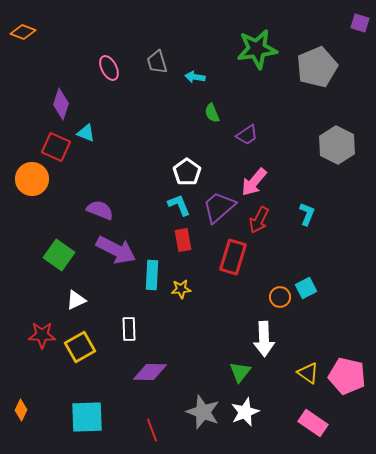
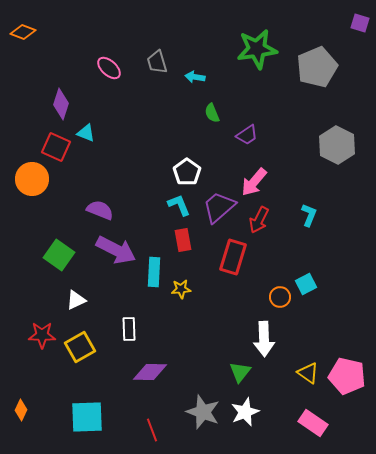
pink ellipse at (109, 68): rotated 20 degrees counterclockwise
cyan L-shape at (307, 214): moved 2 px right, 1 px down
cyan rectangle at (152, 275): moved 2 px right, 3 px up
cyan square at (306, 288): moved 4 px up
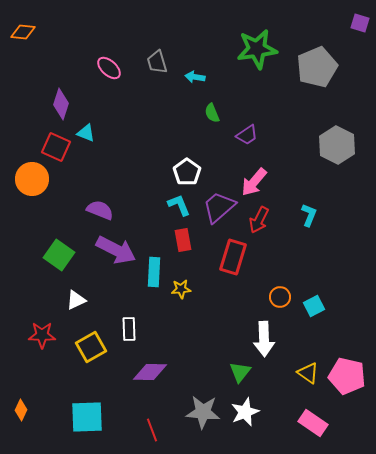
orange diamond at (23, 32): rotated 15 degrees counterclockwise
cyan square at (306, 284): moved 8 px right, 22 px down
yellow square at (80, 347): moved 11 px right
gray star at (203, 412): rotated 16 degrees counterclockwise
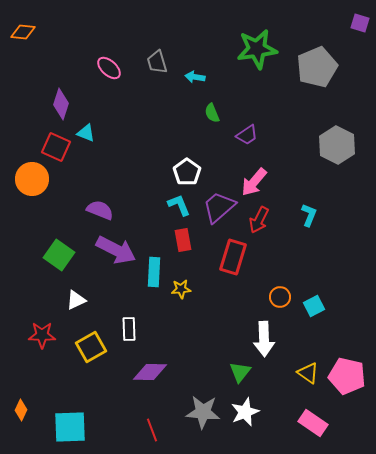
cyan square at (87, 417): moved 17 px left, 10 px down
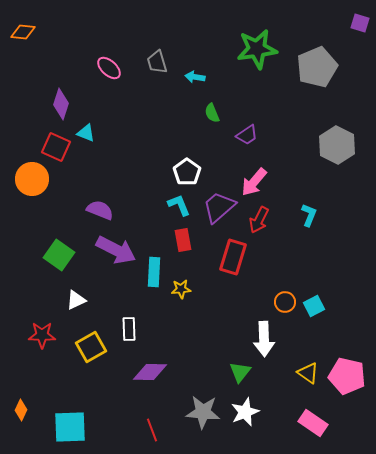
orange circle at (280, 297): moved 5 px right, 5 px down
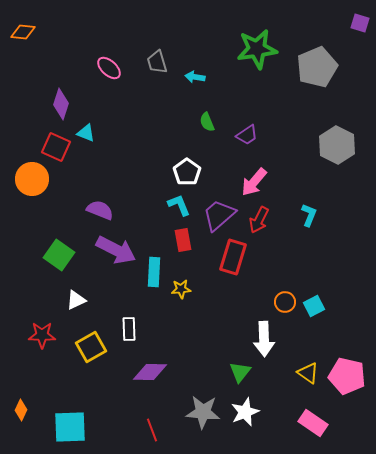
green semicircle at (212, 113): moved 5 px left, 9 px down
purple trapezoid at (219, 207): moved 8 px down
